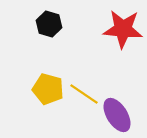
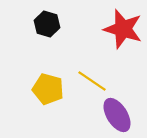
black hexagon: moved 2 px left
red star: rotated 12 degrees clockwise
yellow line: moved 8 px right, 13 px up
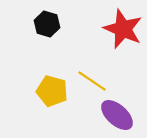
red star: rotated 6 degrees clockwise
yellow pentagon: moved 4 px right, 2 px down
purple ellipse: rotated 16 degrees counterclockwise
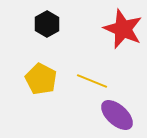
black hexagon: rotated 15 degrees clockwise
yellow line: rotated 12 degrees counterclockwise
yellow pentagon: moved 11 px left, 12 px up; rotated 12 degrees clockwise
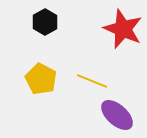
black hexagon: moved 2 px left, 2 px up
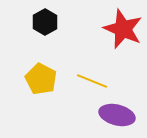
purple ellipse: rotated 28 degrees counterclockwise
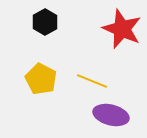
red star: moved 1 px left
purple ellipse: moved 6 px left
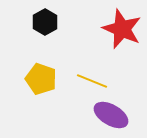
yellow pentagon: rotated 8 degrees counterclockwise
purple ellipse: rotated 16 degrees clockwise
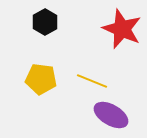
yellow pentagon: rotated 12 degrees counterclockwise
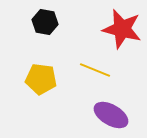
black hexagon: rotated 20 degrees counterclockwise
red star: rotated 9 degrees counterclockwise
yellow line: moved 3 px right, 11 px up
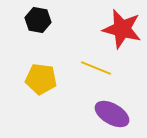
black hexagon: moved 7 px left, 2 px up
yellow line: moved 1 px right, 2 px up
purple ellipse: moved 1 px right, 1 px up
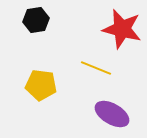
black hexagon: moved 2 px left; rotated 20 degrees counterclockwise
yellow pentagon: moved 6 px down
